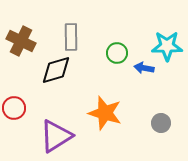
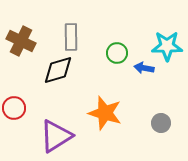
black diamond: moved 2 px right
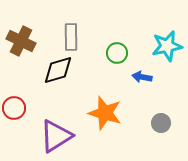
cyan star: rotated 12 degrees counterclockwise
blue arrow: moved 2 px left, 9 px down
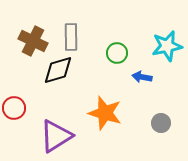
brown cross: moved 12 px right
